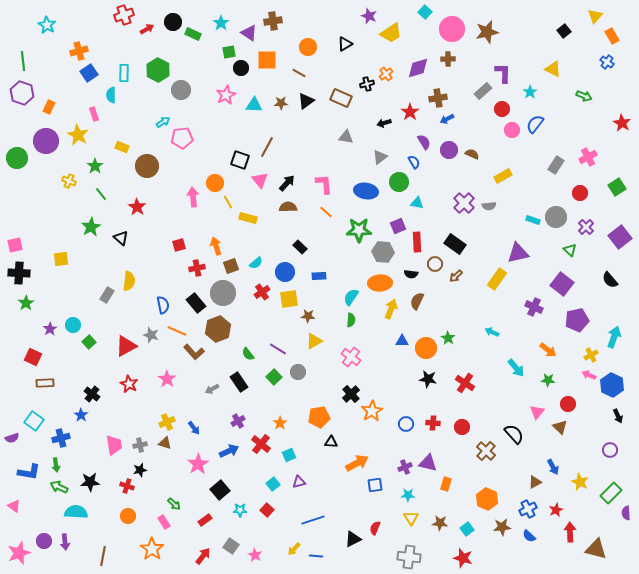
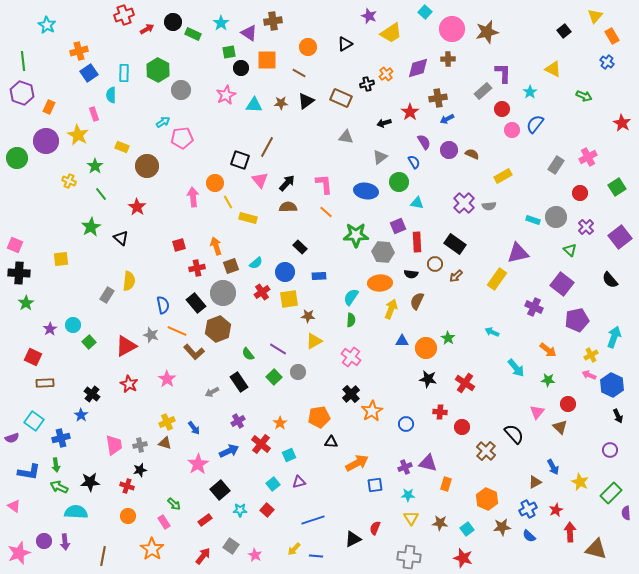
green star at (359, 230): moved 3 px left, 5 px down
pink square at (15, 245): rotated 35 degrees clockwise
gray arrow at (212, 389): moved 3 px down
red cross at (433, 423): moved 7 px right, 11 px up
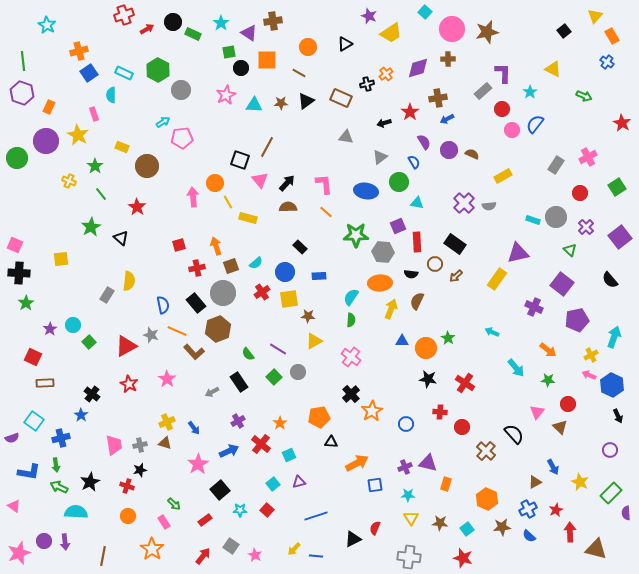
cyan rectangle at (124, 73): rotated 66 degrees counterclockwise
black star at (90, 482): rotated 24 degrees counterclockwise
blue line at (313, 520): moved 3 px right, 4 px up
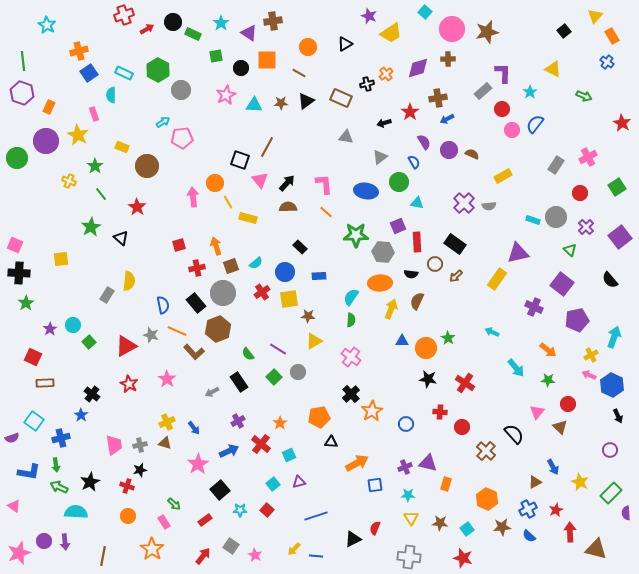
green square at (229, 52): moved 13 px left, 4 px down
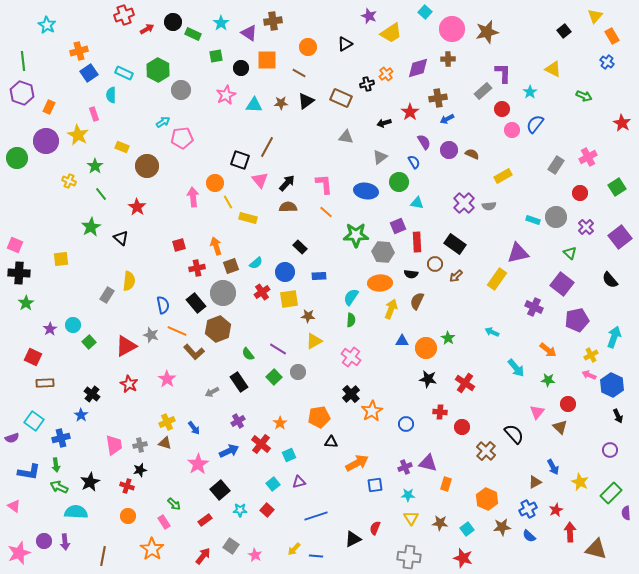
green triangle at (570, 250): moved 3 px down
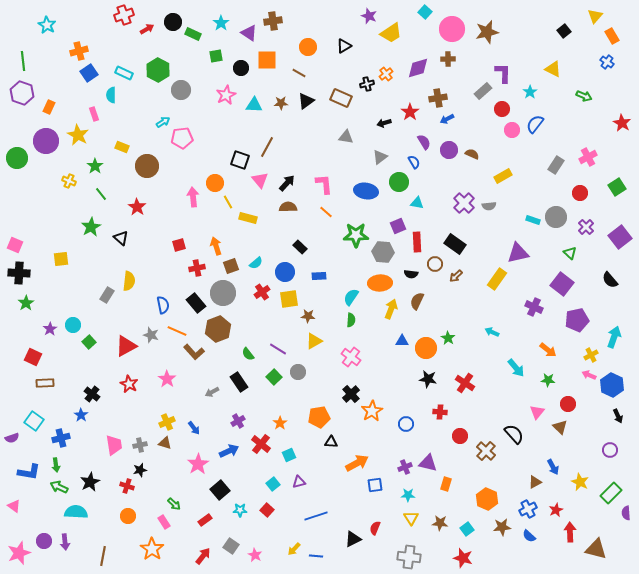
black triangle at (345, 44): moved 1 px left, 2 px down
red circle at (462, 427): moved 2 px left, 9 px down
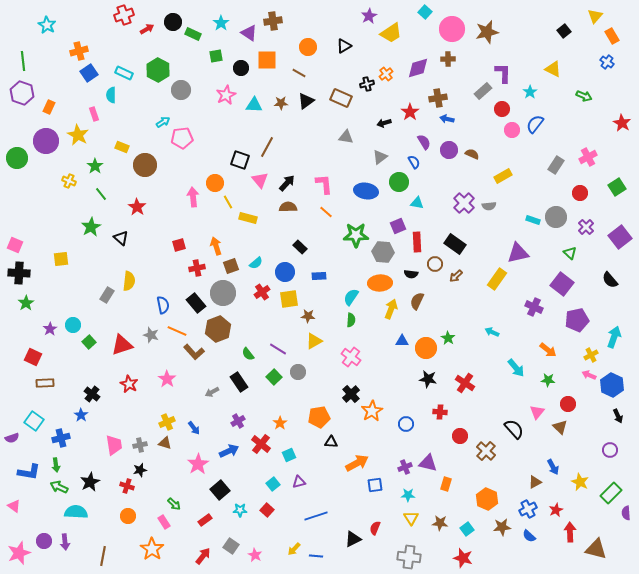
purple star at (369, 16): rotated 21 degrees clockwise
blue arrow at (447, 119): rotated 40 degrees clockwise
brown circle at (147, 166): moved 2 px left, 1 px up
red triangle at (126, 346): moved 4 px left, 1 px up; rotated 10 degrees clockwise
black semicircle at (514, 434): moved 5 px up
